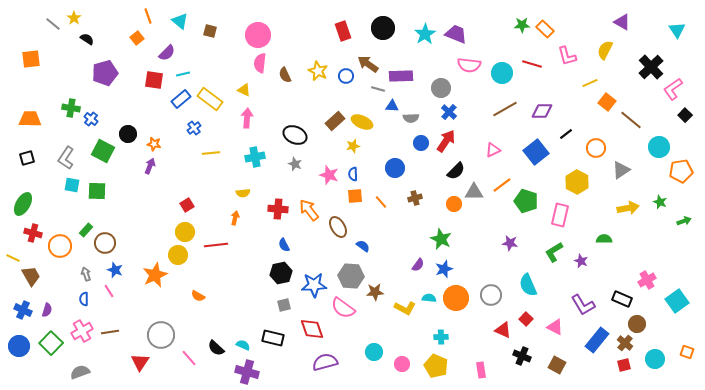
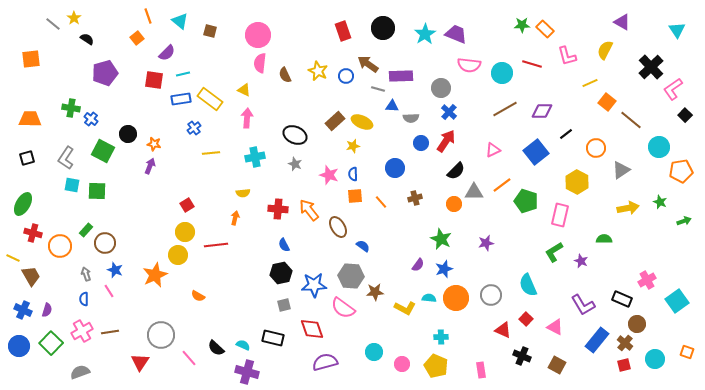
blue rectangle at (181, 99): rotated 30 degrees clockwise
purple star at (510, 243): moved 24 px left; rotated 21 degrees counterclockwise
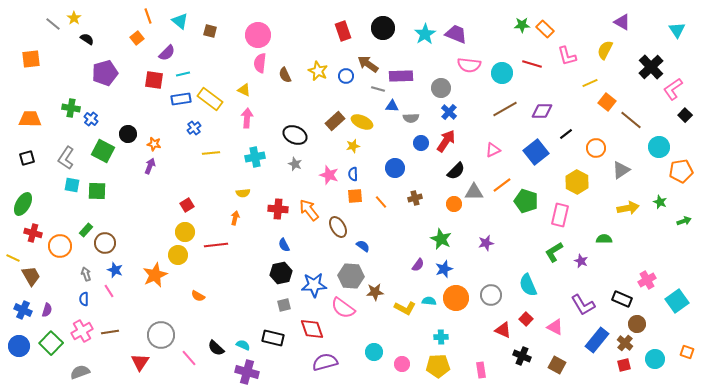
cyan semicircle at (429, 298): moved 3 px down
yellow pentagon at (436, 366): moved 2 px right; rotated 25 degrees counterclockwise
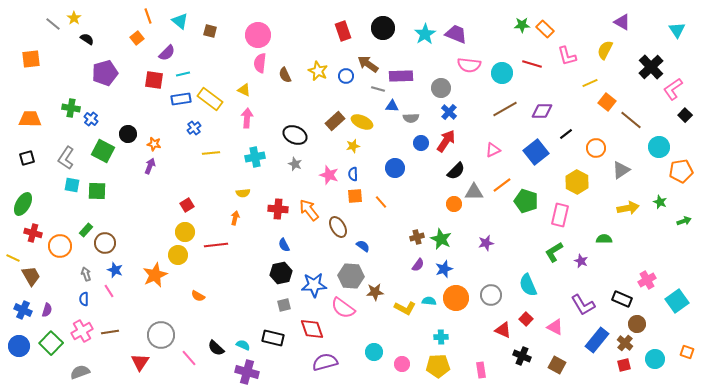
brown cross at (415, 198): moved 2 px right, 39 px down
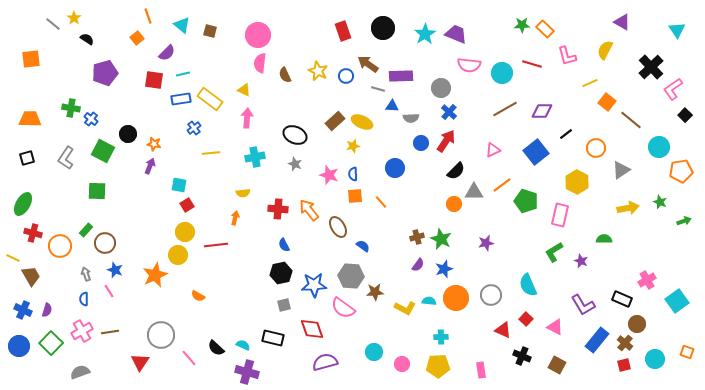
cyan triangle at (180, 21): moved 2 px right, 4 px down
cyan square at (72, 185): moved 107 px right
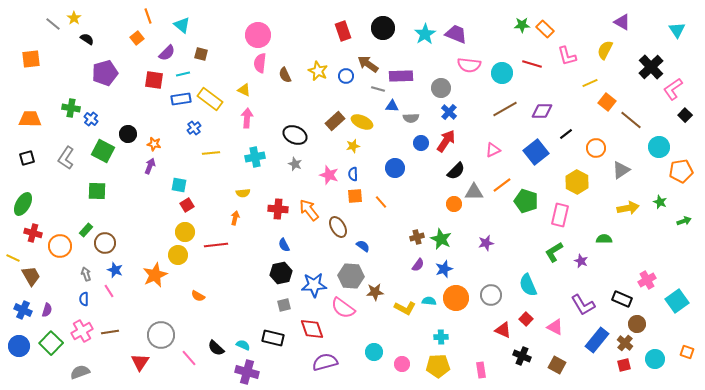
brown square at (210, 31): moved 9 px left, 23 px down
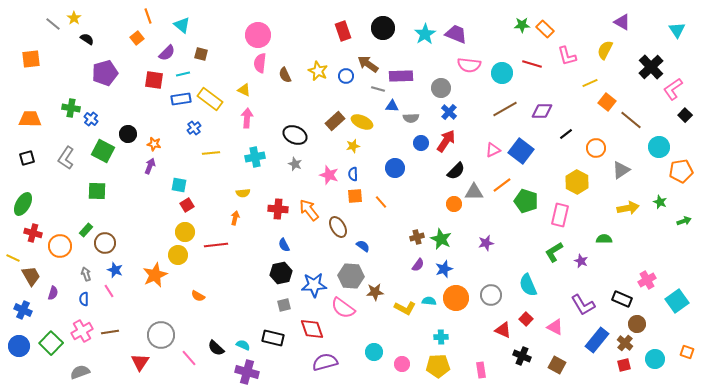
blue square at (536, 152): moved 15 px left, 1 px up; rotated 15 degrees counterclockwise
purple semicircle at (47, 310): moved 6 px right, 17 px up
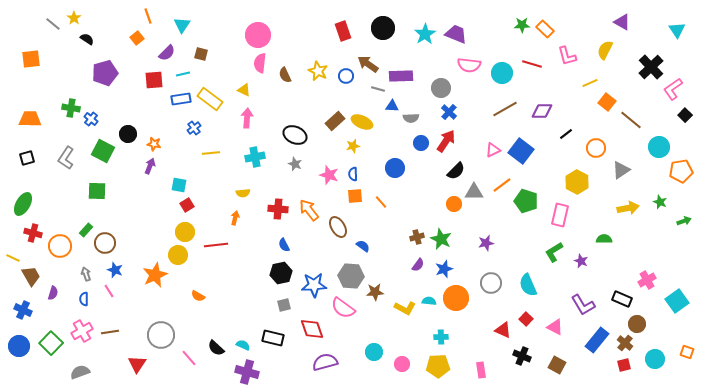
cyan triangle at (182, 25): rotated 24 degrees clockwise
red square at (154, 80): rotated 12 degrees counterclockwise
gray circle at (491, 295): moved 12 px up
red triangle at (140, 362): moved 3 px left, 2 px down
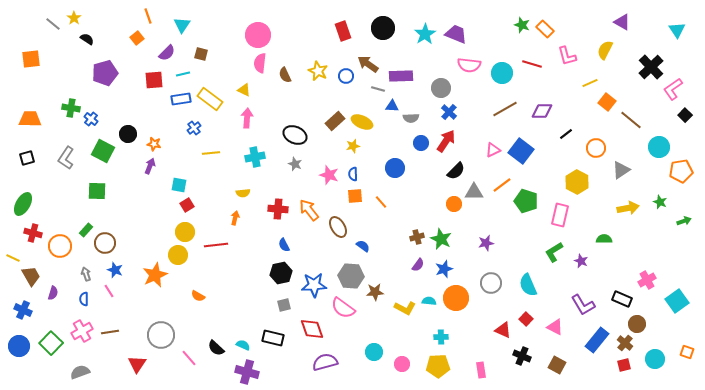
green star at (522, 25): rotated 21 degrees clockwise
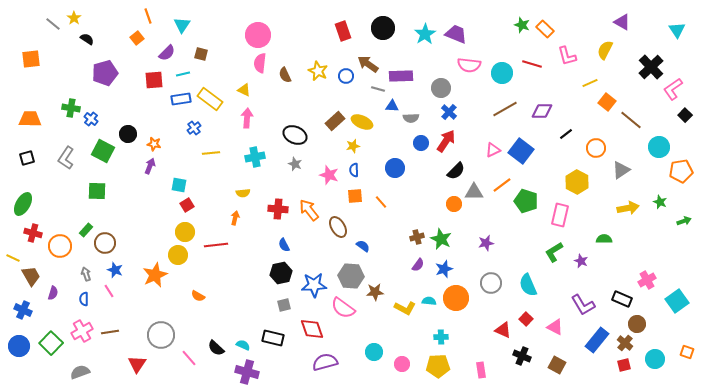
blue semicircle at (353, 174): moved 1 px right, 4 px up
